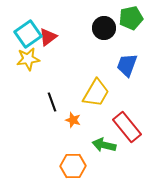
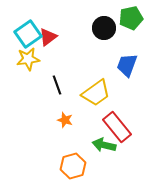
yellow trapezoid: rotated 24 degrees clockwise
black line: moved 5 px right, 17 px up
orange star: moved 8 px left
red rectangle: moved 10 px left
orange hexagon: rotated 15 degrees counterclockwise
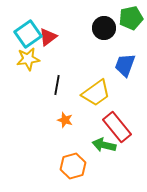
blue trapezoid: moved 2 px left
black line: rotated 30 degrees clockwise
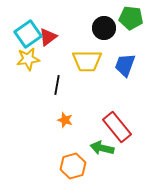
green pentagon: rotated 20 degrees clockwise
yellow trapezoid: moved 9 px left, 32 px up; rotated 36 degrees clockwise
green arrow: moved 2 px left, 3 px down
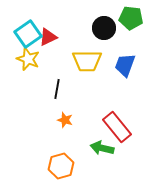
red triangle: rotated 12 degrees clockwise
yellow star: rotated 30 degrees clockwise
black line: moved 4 px down
orange hexagon: moved 12 px left
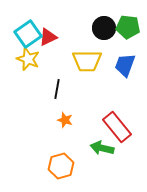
green pentagon: moved 3 px left, 9 px down
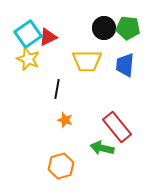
green pentagon: moved 1 px down
blue trapezoid: rotated 15 degrees counterclockwise
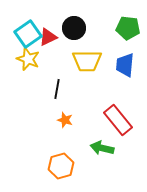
black circle: moved 30 px left
red rectangle: moved 1 px right, 7 px up
